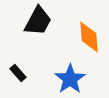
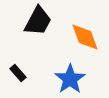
orange diamond: moved 4 px left; rotated 16 degrees counterclockwise
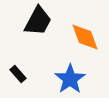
black rectangle: moved 1 px down
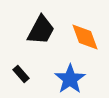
black trapezoid: moved 3 px right, 9 px down
black rectangle: moved 3 px right
